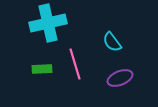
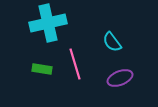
green rectangle: rotated 12 degrees clockwise
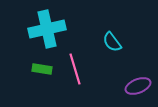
cyan cross: moved 1 px left, 6 px down
pink line: moved 5 px down
purple ellipse: moved 18 px right, 8 px down
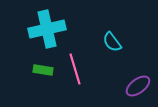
green rectangle: moved 1 px right, 1 px down
purple ellipse: rotated 15 degrees counterclockwise
